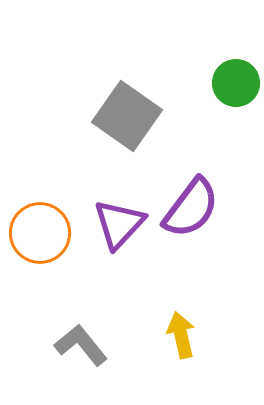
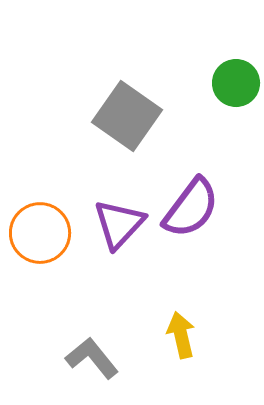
gray L-shape: moved 11 px right, 13 px down
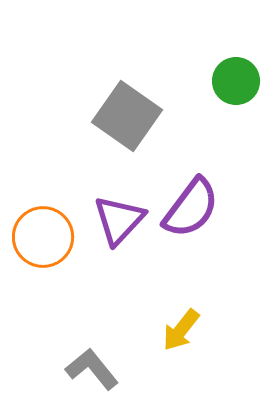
green circle: moved 2 px up
purple triangle: moved 4 px up
orange circle: moved 3 px right, 4 px down
yellow arrow: moved 5 px up; rotated 129 degrees counterclockwise
gray L-shape: moved 11 px down
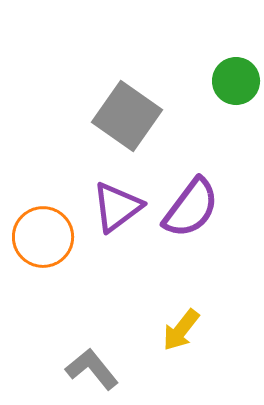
purple triangle: moved 2 px left, 13 px up; rotated 10 degrees clockwise
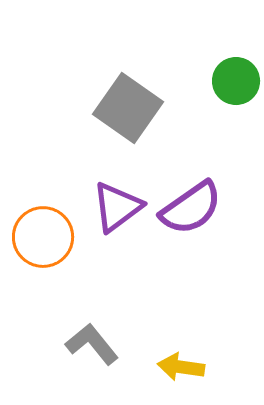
gray square: moved 1 px right, 8 px up
purple semicircle: rotated 18 degrees clockwise
yellow arrow: moved 37 px down; rotated 60 degrees clockwise
gray L-shape: moved 25 px up
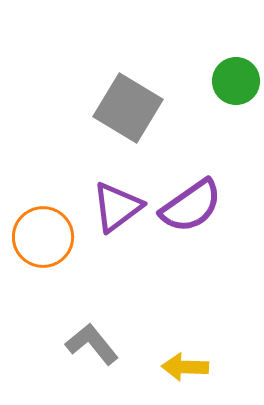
gray square: rotated 4 degrees counterclockwise
purple semicircle: moved 2 px up
yellow arrow: moved 4 px right; rotated 6 degrees counterclockwise
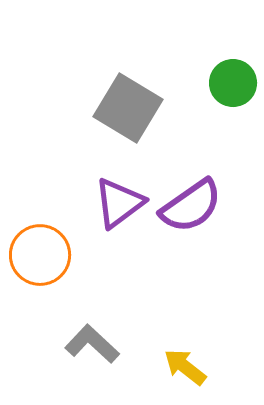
green circle: moved 3 px left, 2 px down
purple triangle: moved 2 px right, 4 px up
orange circle: moved 3 px left, 18 px down
gray L-shape: rotated 8 degrees counterclockwise
yellow arrow: rotated 36 degrees clockwise
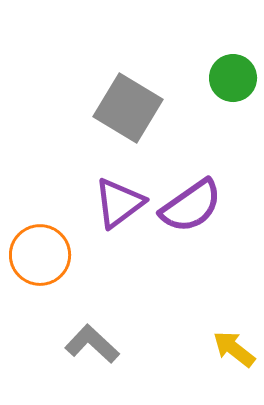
green circle: moved 5 px up
yellow arrow: moved 49 px right, 18 px up
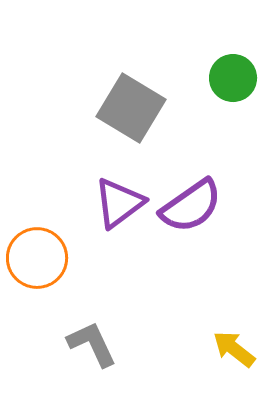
gray square: moved 3 px right
orange circle: moved 3 px left, 3 px down
gray L-shape: rotated 22 degrees clockwise
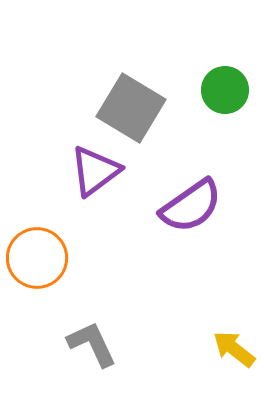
green circle: moved 8 px left, 12 px down
purple triangle: moved 24 px left, 32 px up
